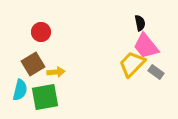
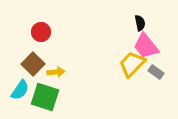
brown square: rotated 15 degrees counterclockwise
cyan semicircle: rotated 20 degrees clockwise
green square: rotated 28 degrees clockwise
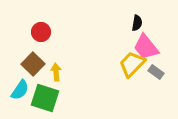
black semicircle: moved 3 px left; rotated 21 degrees clockwise
pink trapezoid: moved 1 px down
yellow arrow: rotated 90 degrees counterclockwise
green square: moved 1 px down
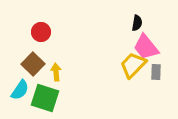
yellow trapezoid: moved 1 px right, 1 px down
gray rectangle: rotated 56 degrees clockwise
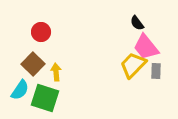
black semicircle: rotated 133 degrees clockwise
gray rectangle: moved 1 px up
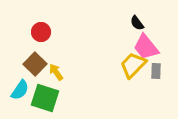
brown square: moved 2 px right
yellow arrow: rotated 30 degrees counterclockwise
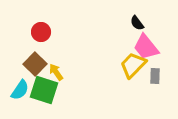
gray rectangle: moved 1 px left, 5 px down
green square: moved 1 px left, 8 px up
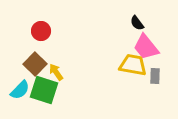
red circle: moved 1 px up
yellow trapezoid: rotated 56 degrees clockwise
cyan semicircle: rotated 10 degrees clockwise
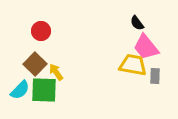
green square: rotated 16 degrees counterclockwise
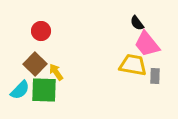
pink trapezoid: moved 1 px right, 3 px up
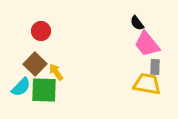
yellow trapezoid: moved 14 px right, 19 px down
gray rectangle: moved 9 px up
cyan semicircle: moved 1 px right, 3 px up
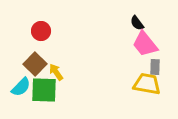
pink trapezoid: moved 2 px left
